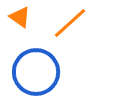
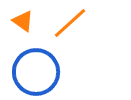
orange triangle: moved 3 px right, 4 px down
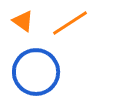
orange line: rotated 9 degrees clockwise
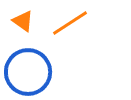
blue circle: moved 8 px left
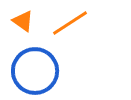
blue circle: moved 7 px right, 1 px up
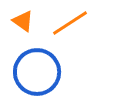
blue circle: moved 2 px right, 1 px down
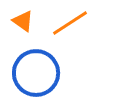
blue circle: moved 1 px left, 1 px down
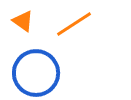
orange line: moved 4 px right, 1 px down
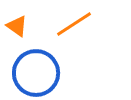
orange triangle: moved 6 px left, 5 px down
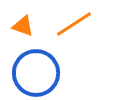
orange triangle: moved 6 px right; rotated 15 degrees counterclockwise
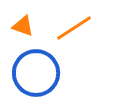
orange line: moved 4 px down
